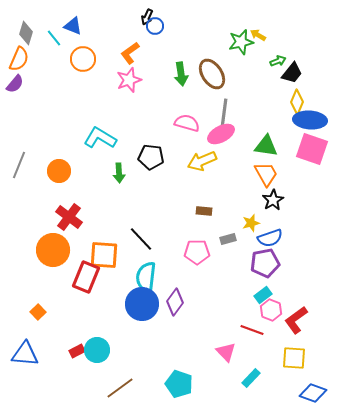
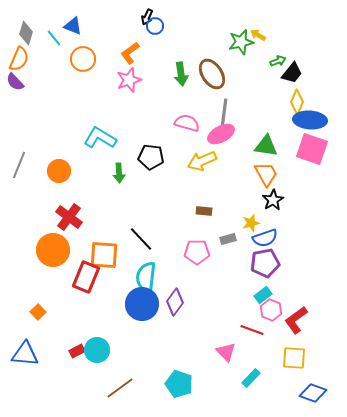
purple semicircle at (15, 84): moved 2 px up; rotated 96 degrees clockwise
blue semicircle at (270, 238): moved 5 px left
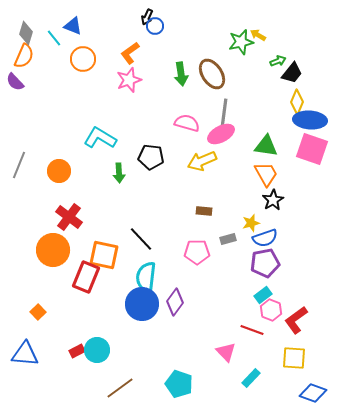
orange semicircle at (19, 59): moved 5 px right, 3 px up
orange square at (104, 255): rotated 8 degrees clockwise
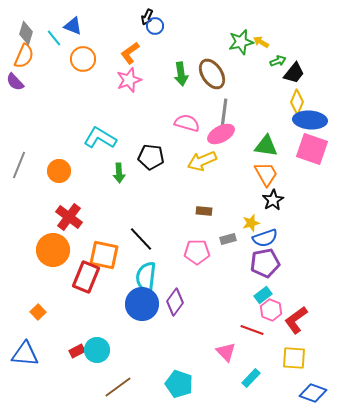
yellow arrow at (258, 35): moved 3 px right, 7 px down
black trapezoid at (292, 73): moved 2 px right
brown line at (120, 388): moved 2 px left, 1 px up
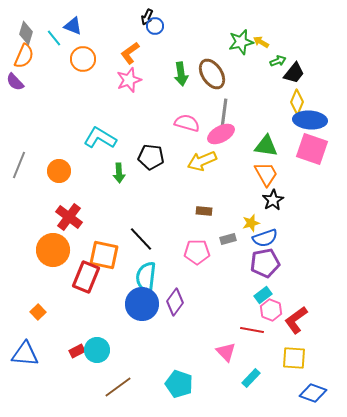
red line at (252, 330): rotated 10 degrees counterclockwise
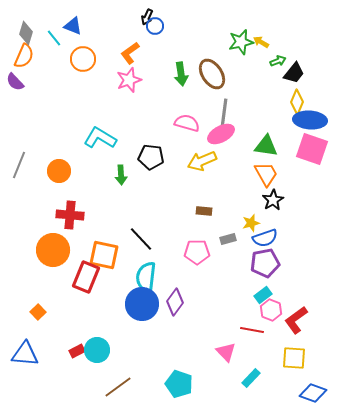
green arrow at (119, 173): moved 2 px right, 2 px down
red cross at (69, 217): moved 1 px right, 2 px up; rotated 32 degrees counterclockwise
